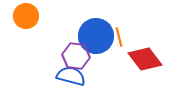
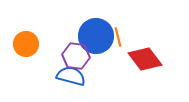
orange circle: moved 28 px down
orange line: moved 1 px left
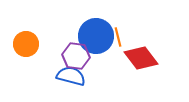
red diamond: moved 4 px left, 1 px up
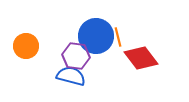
orange circle: moved 2 px down
